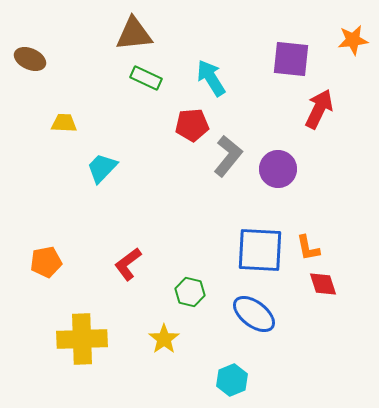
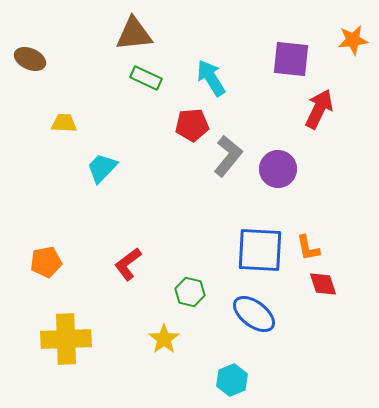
yellow cross: moved 16 px left
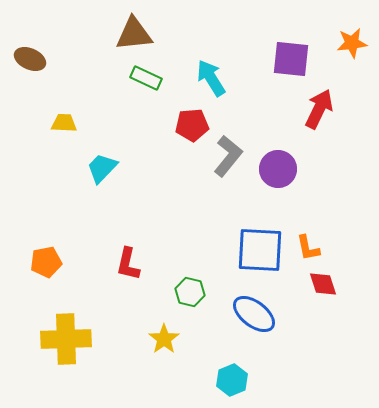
orange star: moved 1 px left, 3 px down
red L-shape: rotated 40 degrees counterclockwise
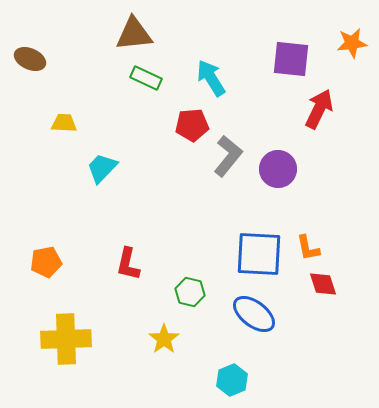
blue square: moved 1 px left, 4 px down
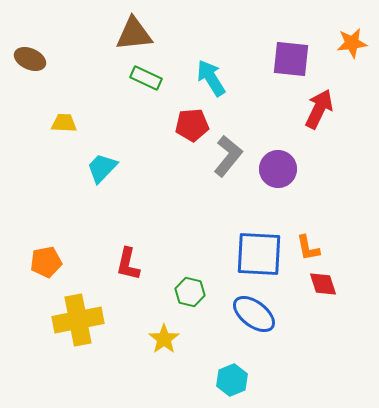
yellow cross: moved 12 px right, 19 px up; rotated 9 degrees counterclockwise
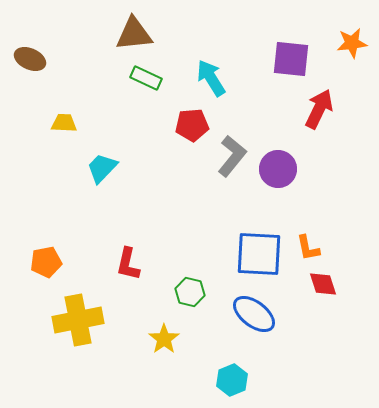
gray L-shape: moved 4 px right
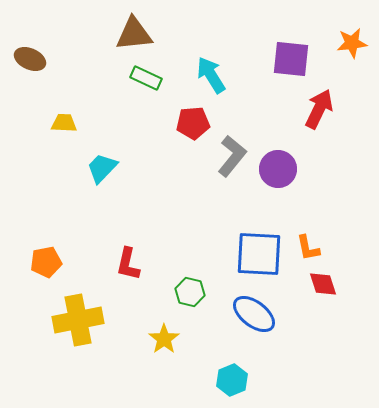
cyan arrow: moved 3 px up
red pentagon: moved 1 px right, 2 px up
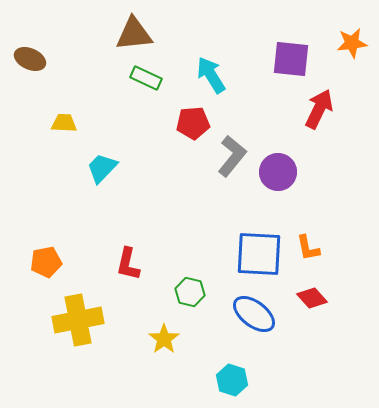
purple circle: moved 3 px down
red diamond: moved 11 px left, 14 px down; rotated 24 degrees counterclockwise
cyan hexagon: rotated 20 degrees counterclockwise
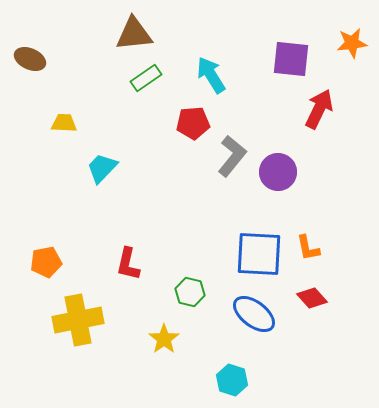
green rectangle: rotated 60 degrees counterclockwise
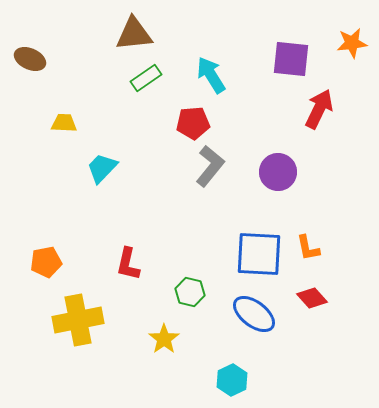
gray L-shape: moved 22 px left, 10 px down
cyan hexagon: rotated 16 degrees clockwise
